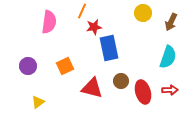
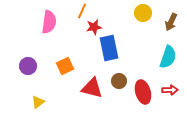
brown circle: moved 2 px left
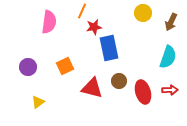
purple circle: moved 1 px down
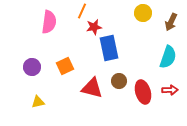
purple circle: moved 4 px right
yellow triangle: rotated 24 degrees clockwise
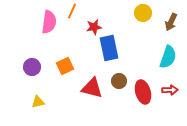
orange line: moved 10 px left
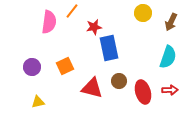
orange line: rotated 14 degrees clockwise
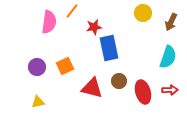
purple circle: moved 5 px right
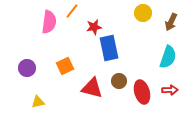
purple circle: moved 10 px left, 1 px down
red ellipse: moved 1 px left
